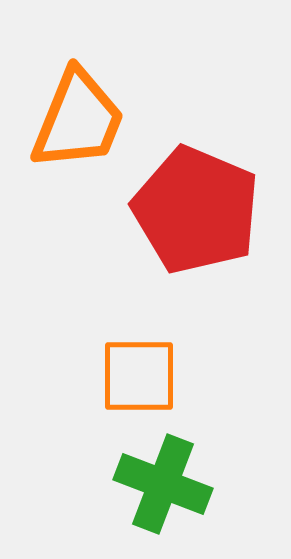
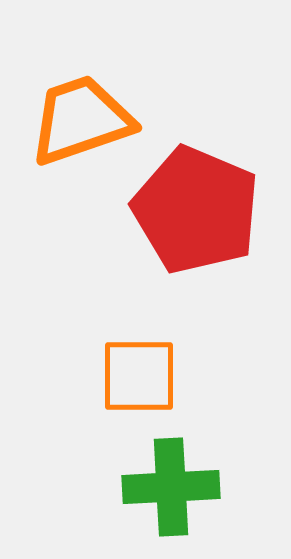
orange trapezoid: moved 3 px right; rotated 131 degrees counterclockwise
green cross: moved 8 px right, 3 px down; rotated 24 degrees counterclockwise
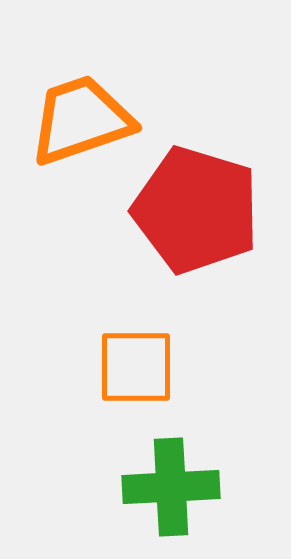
red pentagon: rotated 6 degrees counterclockwise
orange square: moved 3 px left, 9 px up
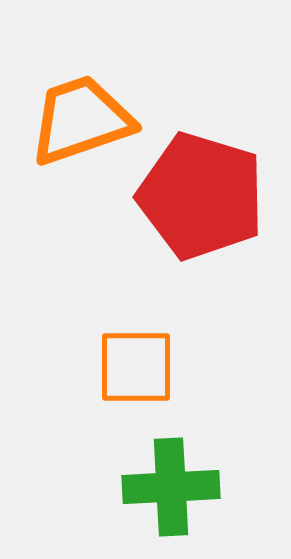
red pentagon: moved 5 px right, 14 px up
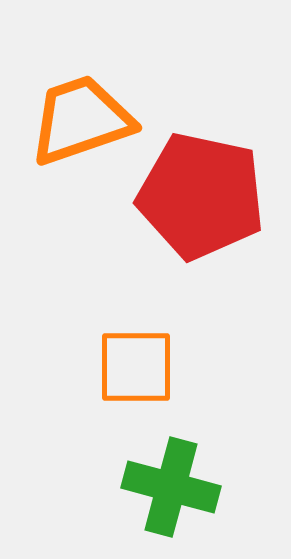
red pentagon: rotated 5 degrees counterclockwise
green cross: rotated 18 degrees clockwise
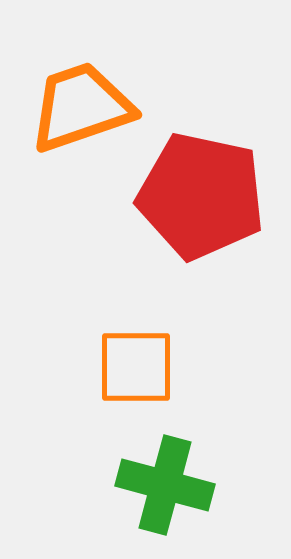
orange trapezoid: moved 13 px up
green cross: moved 6 px left, 2 px up
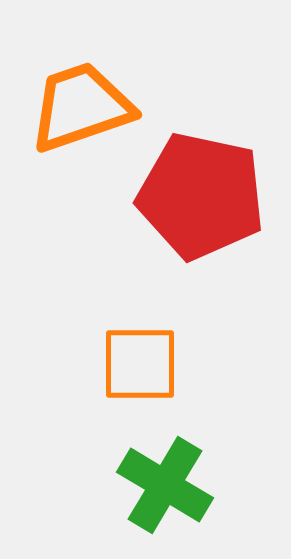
orange square: moved 4 px right, 3 px up
green cross: rotated 16 degrees clockwise
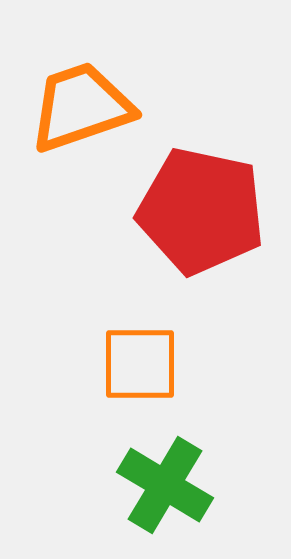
red pentagon: moved 15 px down
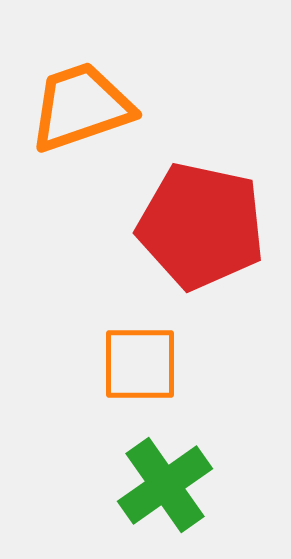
red pentagon: moved 15 px down
green cross: rotated 24 degrees clockwise
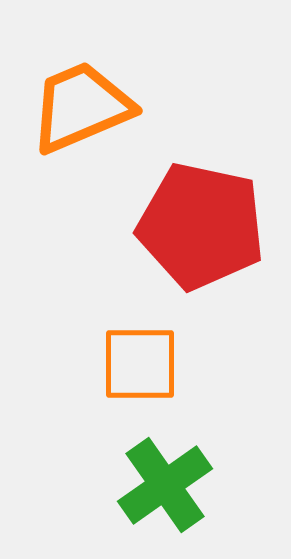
orange trapezoid: rotated 4 degrees counterclockwise
